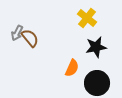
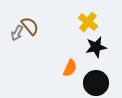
yellow cross: moved 1 px right, 4 px down
brown semicircle: moved 12 px up
orange semicircle: moved 2 px left
black circle: moved 1 px left
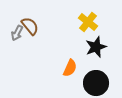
black star: rotated 10 degrees counterclockwise
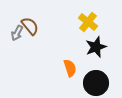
orange semicircle: rotated 42 degrees counterclockwise
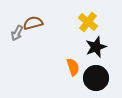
brown semicircle: moved 3 px right, 3 px up; rotated 66 degrees counterclockwise
orange semicircle: moved 3 px right, 1 px up
black circle: moved 5 px up
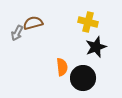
yellow cross: rotated 24 degrees counterclockwise
orange semicircle: moved 11 px left; rotated 12 degrees clockwise
black circle: moved 13 px left
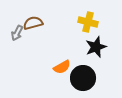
orange semicircle: rotated 66 degrees clockwise
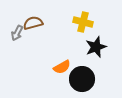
yellow cross: moved 5 px left
black circle: moved 1 px left, 1 px down
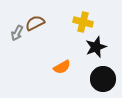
brown semicircle: moved 2 px right; rotated 12 degrees counterclockwise
black circle: moved 21 px right
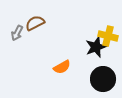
yellow cross: moved 25 px right, 14 px down
